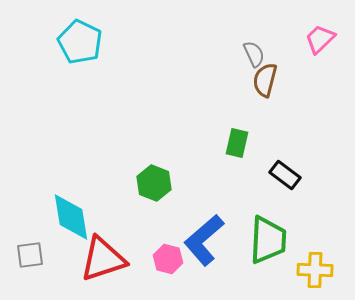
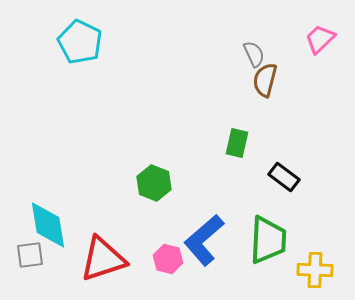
black rectangle: moved 1 px left, 2 px down
cyan diamond: moved 23 px left, 8 px down
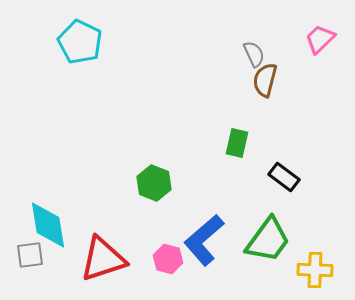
green trapezoid: rotated 33 degrees clockwise
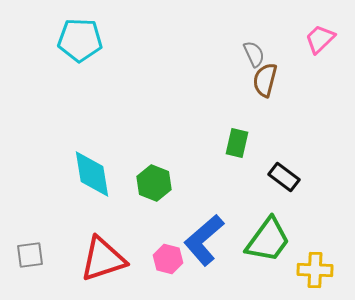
cyan pentagon: moved 2 px up; rotated 24 degrees counterclockwise
cyan diamond: moved 44 px right, 51 px up
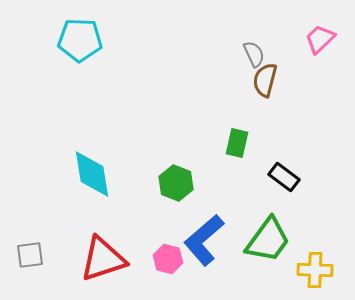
green hexagon: moved 22 px right
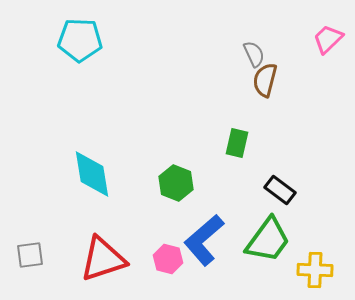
pink trapezoid: moved 8 px right
black rectangle: moved 4 px left, 13 px down
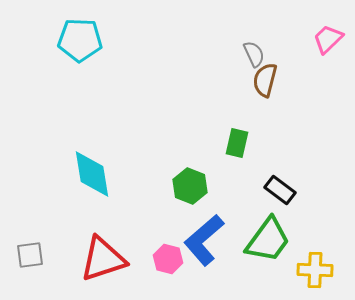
green hexagon: moved 14 px right, 3 px down
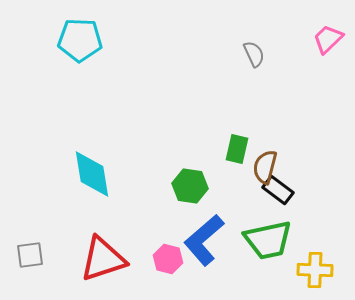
brown semicircle: moved 87 px down
green rectangle: moved 6 px down
green hexagon: rotated 12 degrees counterclockwise
black rectangle: moved 2 px left
green trapezoid: rotated 42 degrees clockwise
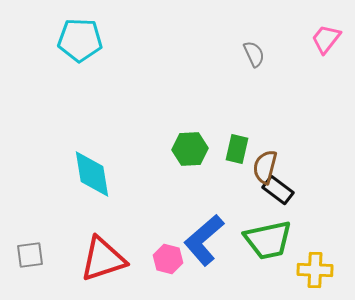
pink trapezoid: moved 2 px left; rotated 8 degrees counterclockwise
green hexagon: moved 37 px up; rotated 12 degrees counterclockwise
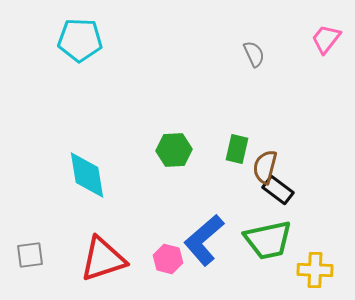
green hexagon: moved 16 px left, 1 px down
cyan diamond: moved 5 px left, 1 px down
